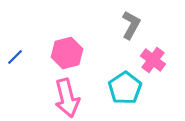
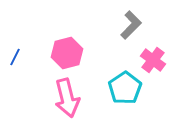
gray L-shape: rotated 16 degrees clockwise
blue line: rotated 18 degrees counterclockwise
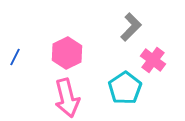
gray L-shape: moved 2 px down
pink hexagon: rotated 12 degrees counterclockwise
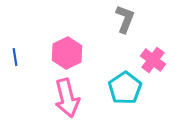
gray L-shape: moved 6 px left, 8 px up; rotated 24 degrees counterclockwise
blue line: rotated 36 degrees counterclockwise
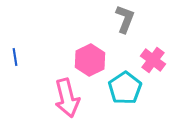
pink hexagon: moved 23 px right, 7 px down
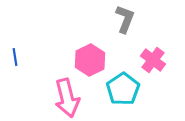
cyan pentagon: moved 2 px left, 1 px down
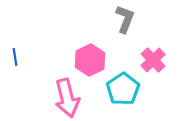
pink cross: rotated 10 degrees clockwise
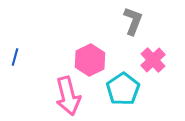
gray L-shape: moved 8 px right, 2 px down
blue line: rotated 24 degrees clockwise
pink arrow: moved 1 px right, 2 px up
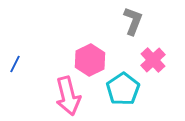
blue line: moved 7 px down; rotated 12 degrees clockwise
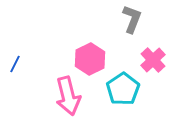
gray L-shape: moved 1 px left, 2 px up
pink hexagon: moved 1 px up
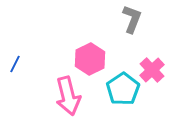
pink cross: moved 1 px left, 10 px down
